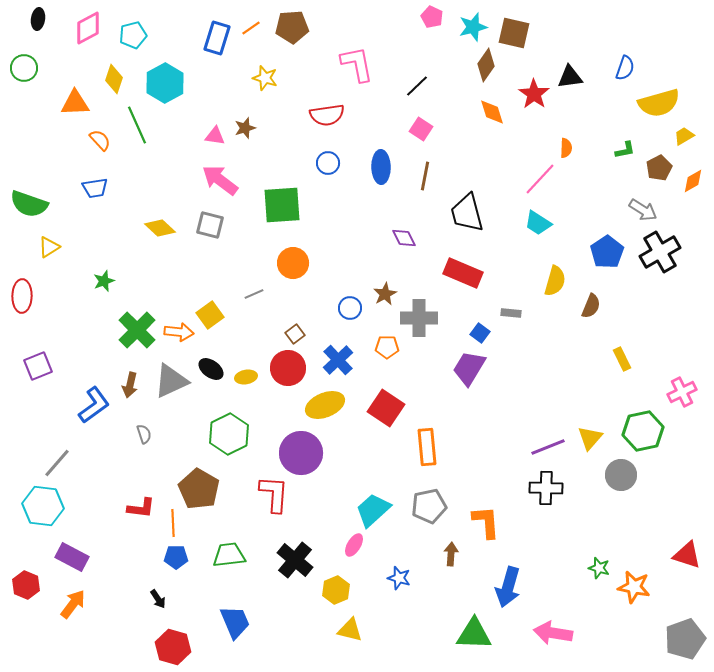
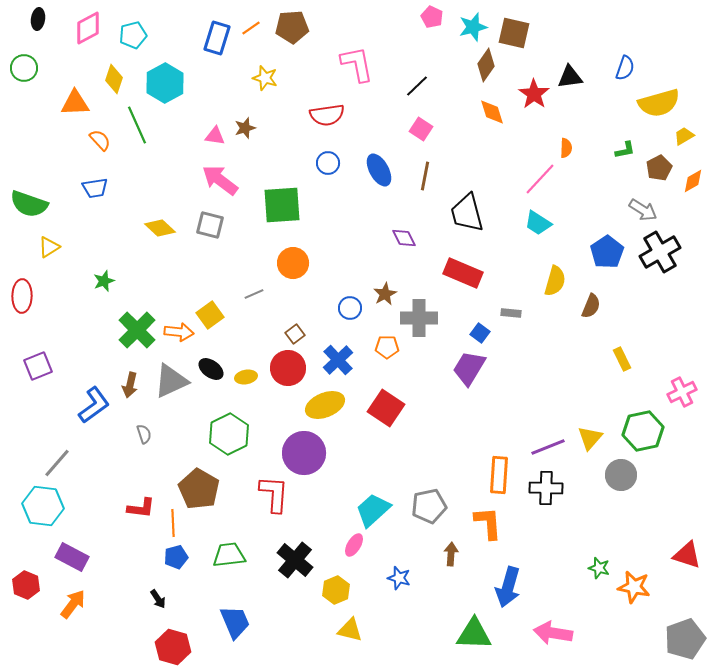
blue ellipse at (381, 167): moved 2 px left, 3 px down; rotated 28 degrees counterclockwise
orange rectangle at (427, 447): moved 72 px right, 28 px down; rotated 9 degrees clockwise
purple circle at (301, 453): moved 3 px right
orange L-shape at (486, 522): moved 2 px right, 1 px down
blue pentagon at (176, 557): rotated 15 degrees counterclockwise
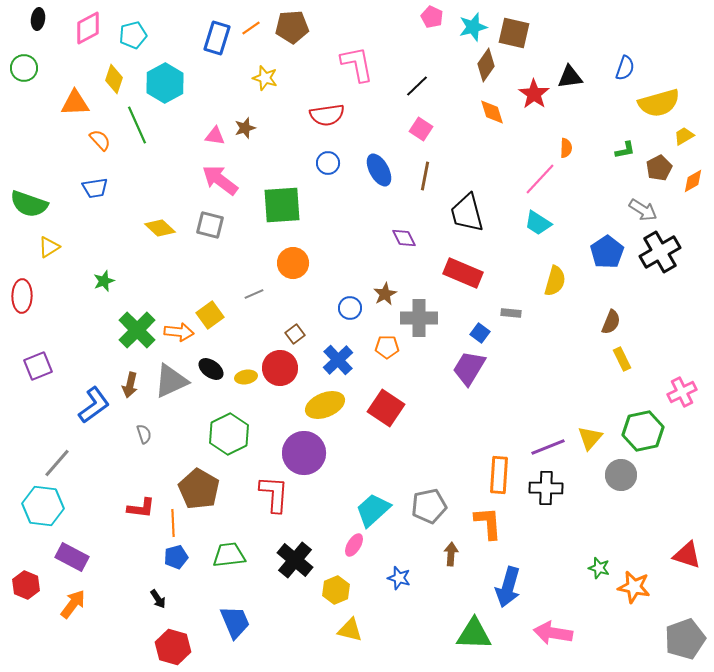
brown semicircle at (591, 306): moved 20 px right, 16 px down
red circle at (288, 368): moved 8 px left
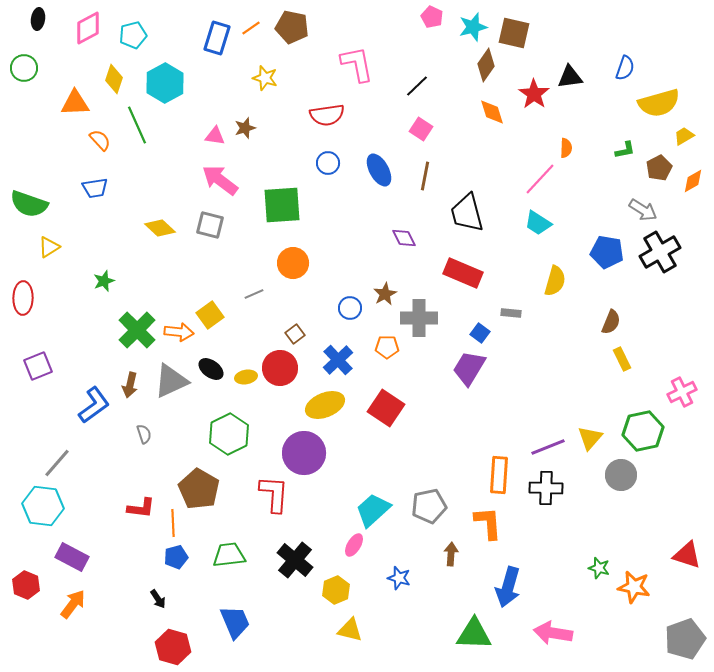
brown pentagon at (292, 27): rotated 16 degrees clockwise
blue pentagon at (607, 252): rotated 28 degrees counterclockwise
red ellipse at (22, 296): moved 1 px right, 2 px down
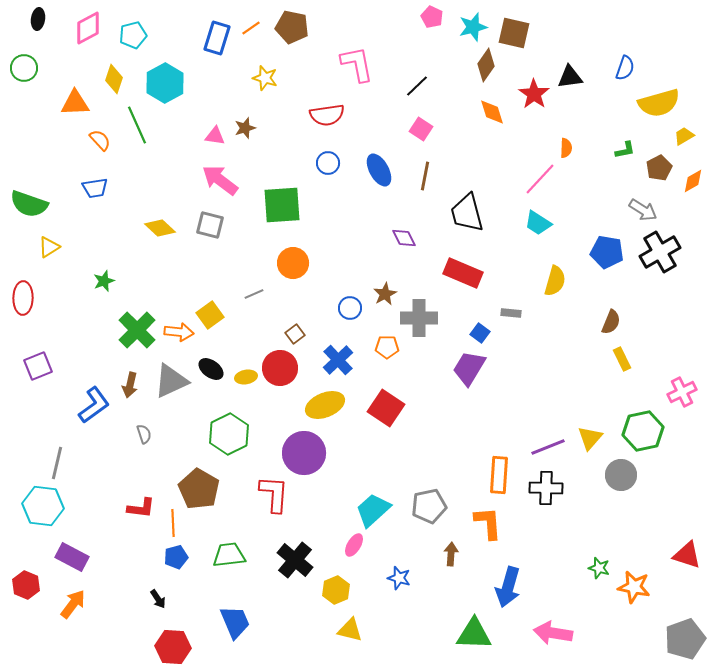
gray line at (57, 463): rotated 28 degrees counterclockwise
red hexagon at (173, 647): rotated 12 degrees counterclockwise
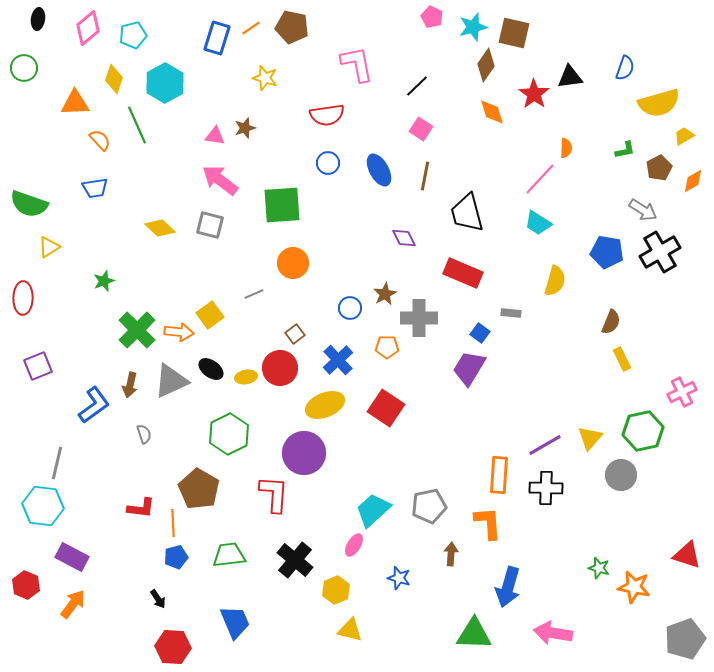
pink diamond at (88, 28): rotated 12 degrees counterclockwise
purple line at (548, 447): moved 3 px left, 2 px up; rotated 8 degrees counterclockwise
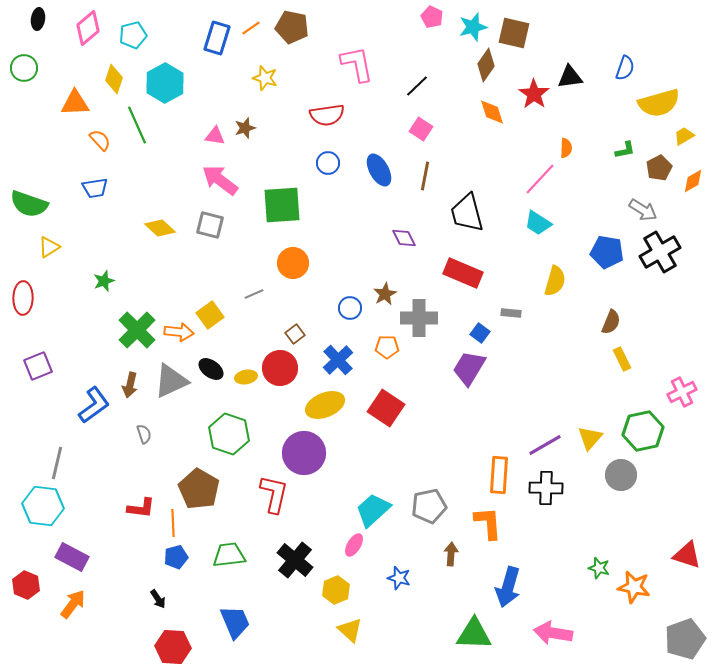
green hexagon at (229, 434): rotated 15 degrees counterclockwise
red L-shape at (274, 494): rotated 9 degrees clockwise
yellow triangle at (350, 630): rotated 28 degrees clockwise
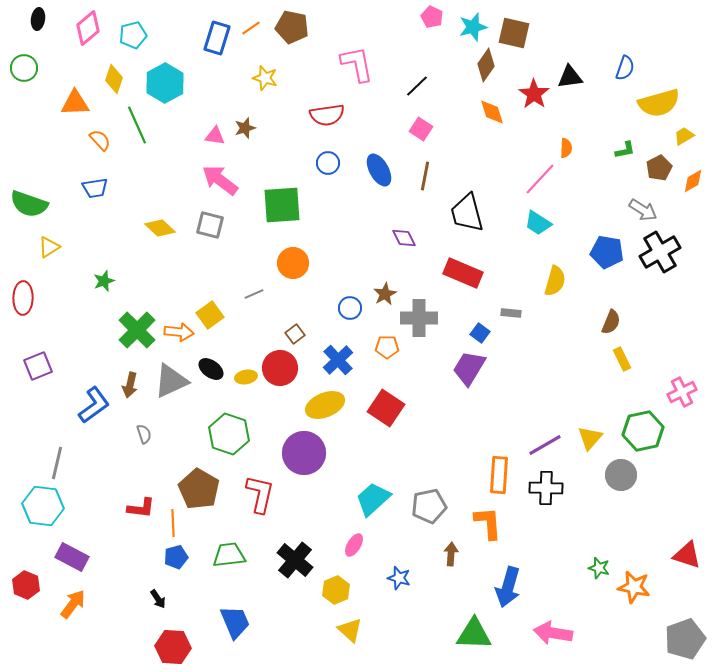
red L-shape at (274, 494): moved 14 px left
cyan trapezoid at (373, 510): moved 11 px up
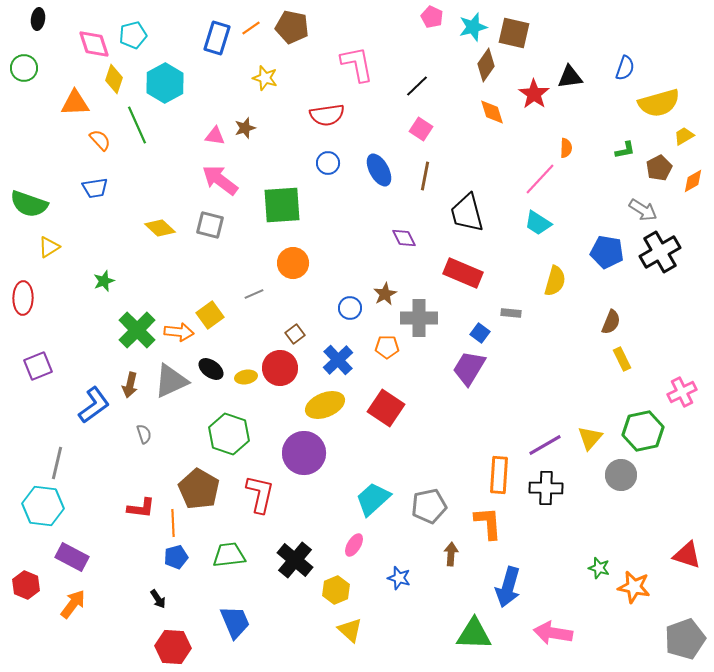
pink diamond at (88, 28): moved 6 px right, 16 px down; rotated 68 degrees counterclockwise
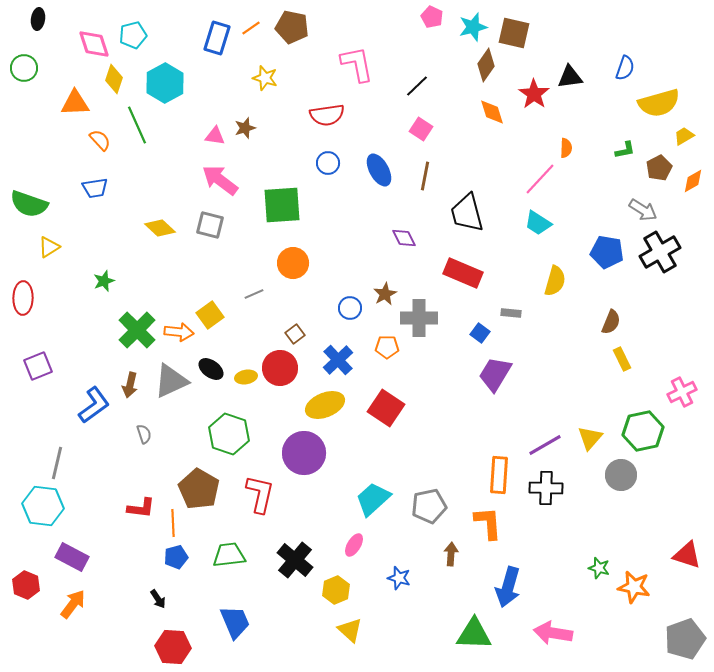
purple trapezoid at (469, 368): moved 26 px right, 6 px down
